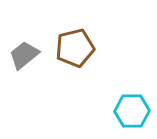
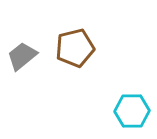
gray trapezoid: moved 2 px left, 1 px down
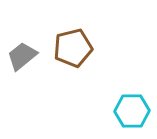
brown pentagon: moved 2 px left
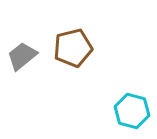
cyan hexagon: rotated 16 degrees clockwise
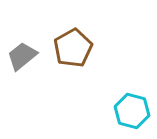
brown pentagon: rotated 15 degrees counterclockwise
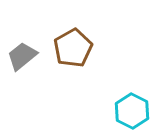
cyan hexagon: rotated 12 degrees clockwise
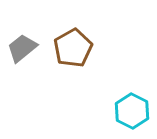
gray trapezoid: moved 8 px up
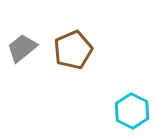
brown pentagon: moved 2 px down; rotated 6 degrees clockwise
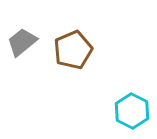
gray trapezoid: moved 6 px up
